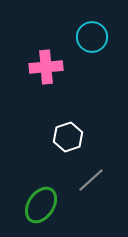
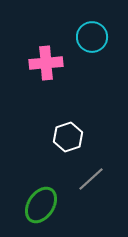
pink cross: moved 4 px up
gray line: moved 1 px up
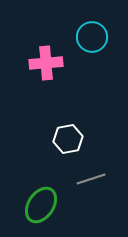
white hexagon: moved 2 px down; rotated 8 degrees clockwise
gray line: rotated 24 degrees clockwise
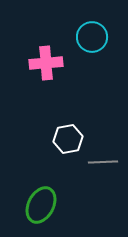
gray line: moved 12 px right, 17 px up; rotated 16 degrees clockwise
green ellipse: rotated 6 degrees counterclockwise
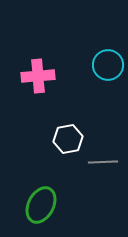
cyan circle: moved 16 px right, 28 px down
pink cross: moved 8 px left, 13 px down
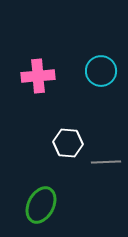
cyan circle: moved 7 px left, 6 px down
white hexagon: moved 4 px down; rotated 16 degrees clockwise
gray line: moved 3 px right
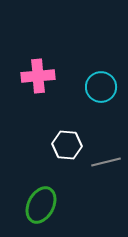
cyan circle: moved 16 px down
white hexagon: moved 1 px left, 2 px down
gray line: rotated 12 degrees counterclockwise
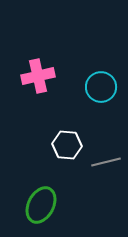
pink cross: rotated 8 degrees counterclockwise
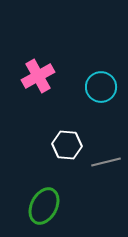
pink cross: rotated 16 degrees counterclockwise
green ellipse: moved 3 px right, 1 px down
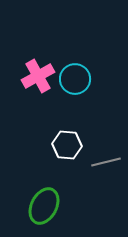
cyan circle: moved 26 px left, 8 px up
